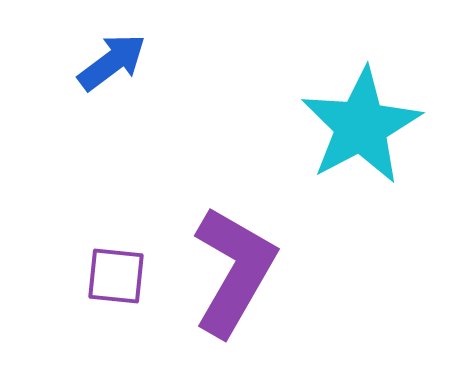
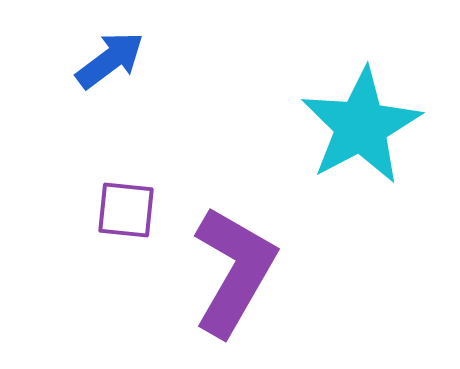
blue arrow: moved 2 px left, 2 px up
purple square: moved 10 px right, 66 px up
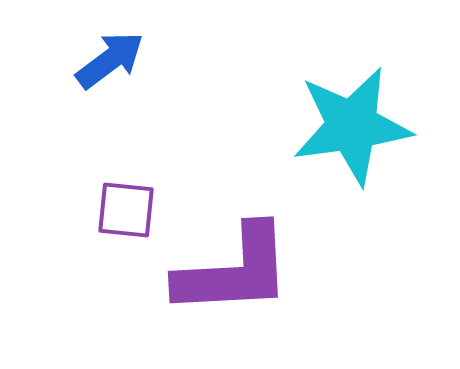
cyan star: moved 9 px left; rotated 20 degrees clockwise
purple L-shape: rotated 57 degrees clockwise
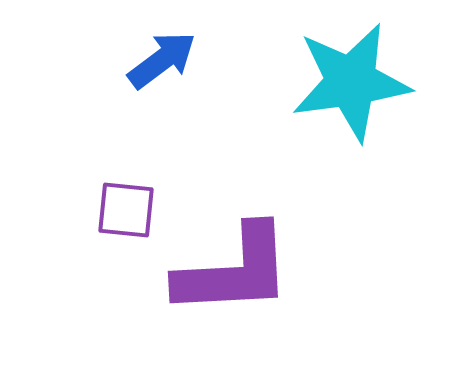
blue arrow: moved 52 px right
cyan star: moved 1 px left, 44 px up
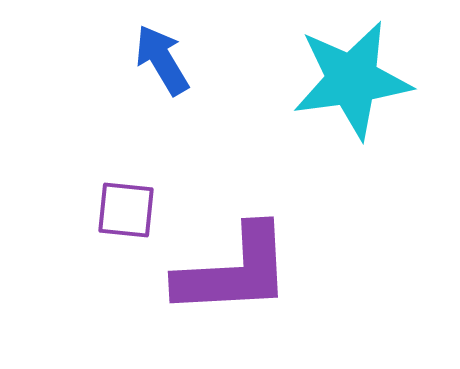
blue arrow: rotated 84 degrees counterclockwise
cyan star: moved 1 px right, 2 px up
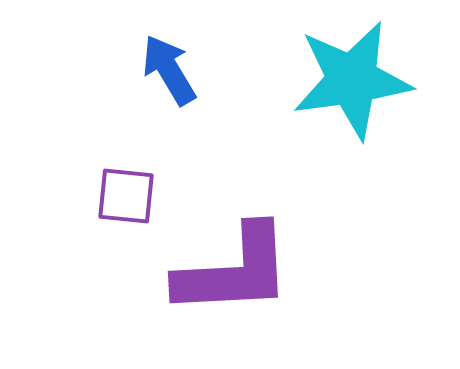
blue arrow: moved 7 px right, 10 px down
purple square: moved 14 px up
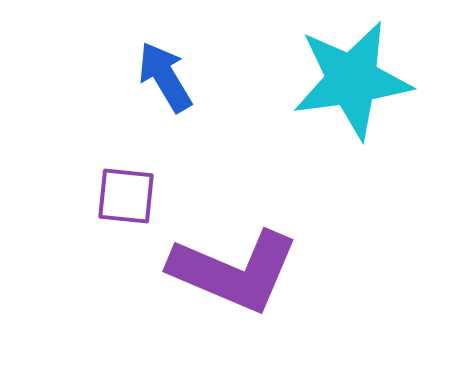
blue arrow: moved 4 px left, 7 px down
purple L-shape: rotated 26 degrees clockwise
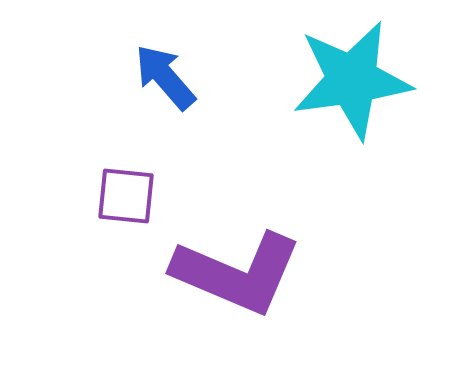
blue arrow: rotated 10 degrees counterclockwise
purple L-shape: moved 3 px right, 2 px down
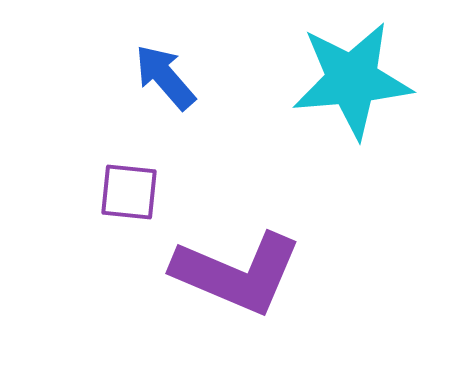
cyan star: rotated 3 degrees clockwise
purple square: moved 3 px right, 4 px up
